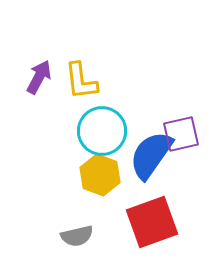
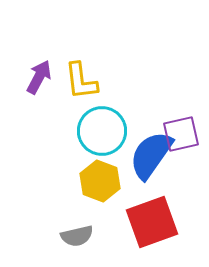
yellow hexagon: moved 6 px down
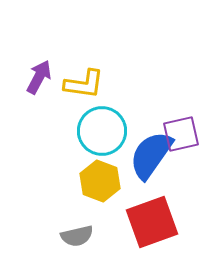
yellow L-shape: moved 3 px right, 3 px down; rotated 75 degrees counterclockwise
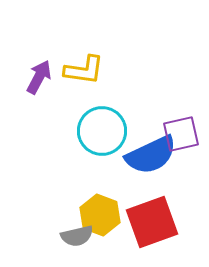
yellow L-shape: moved 14 px up
blue semicircle: rotated 150 degrees counterclockwise
yellow hexagon: moved 34 px down
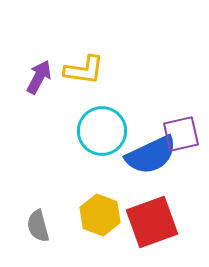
gray semicircle: moved 39 px left, 10 px up; rotated 88 degrees clockwise
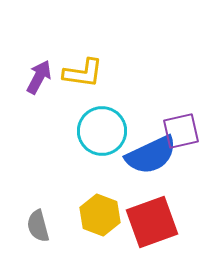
yellow L-shape: moved 1 px left, 3 px down
purple square: moved 3 px up
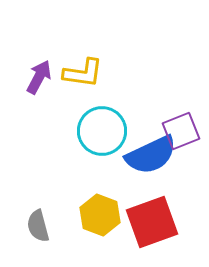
purple square: rotated 9 degrees counterclockwise
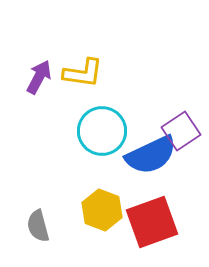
purple square: rotated 12 degrees counterclockwise
yellow hexagon: moved 2 px right, 5 px up
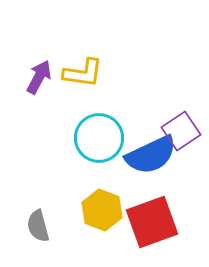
cyan circle: moved 3 px left, 7 px down
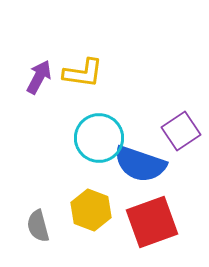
blue semicircle: moved 11 px left, 9 px down; rotated 44 degrees clockwise
yellow hexagon: moved 11 px left
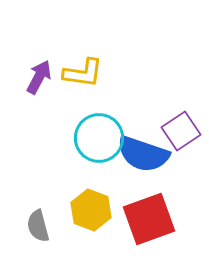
blue semicircle: moved 3 px right, 10 px up
red square: moved 3 px left, 3 px up
